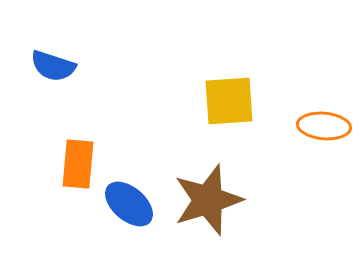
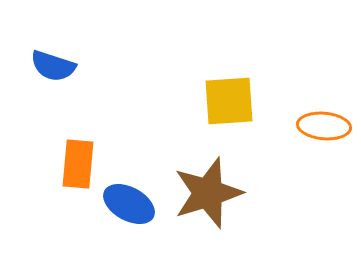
brown star: moved 7 px up
blue ellipse: rotated 12 degrees counterclockwise
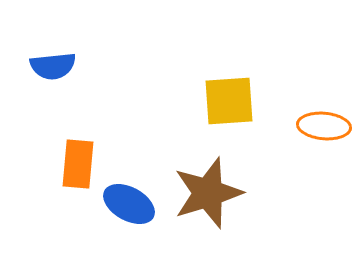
blue semicircle: rotated 24 degrees counterclockwise
